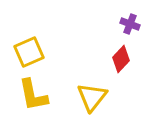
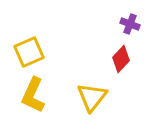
yellow L-shape: rotated 36 degrees clockwise
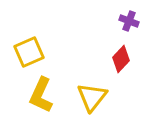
purple cross: moved 1 px left, 3 px up
yellow L-shape: moved 8 px right
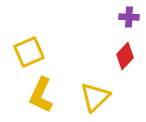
purple cross: moved 4 px up; rotated 18 degrees counterclockwise
red diamond: moved 4 px right, 3 px up
yellow triangle: moved 3 px right; rotated 8 degrees clockwise
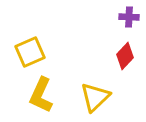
yellow square: moved 1 px right
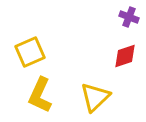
purple cross: rotated 18 degrees clockwise
red diamond: rotated 28 degrees clockwise
yellow L-shape: moved 1 px left
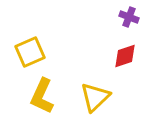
yellow L-shape: moved 2 px right, 1 px down
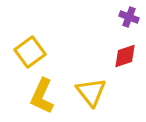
yellow square: rotated 12 degrees counterclockwise
yellow triangle: moved 4 px left, 5 px up; rotated 24 degrees counterclockwise
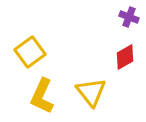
red diamond: moved 1 px down; rotated 12 degrees counterclockwise
